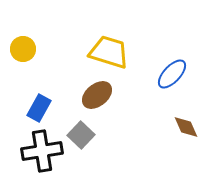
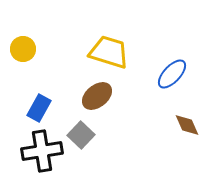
brown ellipse: moved 1 px down
brown diamond: moved 1 px right, 2 px up
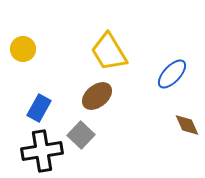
yellow trapezoid: rotated 138 degrees counterclockwise
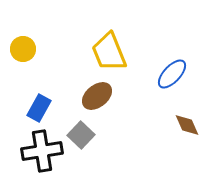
yellow trapezoid: rotated 9 degrees clockwise
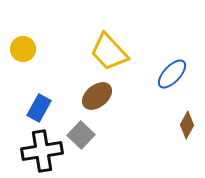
yellow trapezoid: rotated 21 degrees counterclockwise
brown diamond: rotated 52 degrees clockwise
